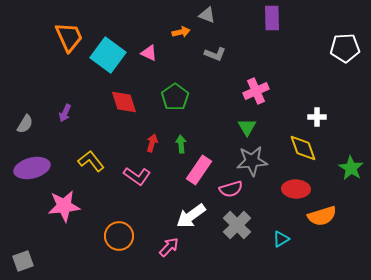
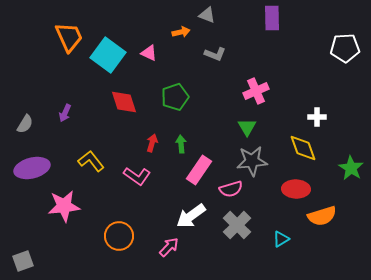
green pentagon: rotated 16 degrees clockwise
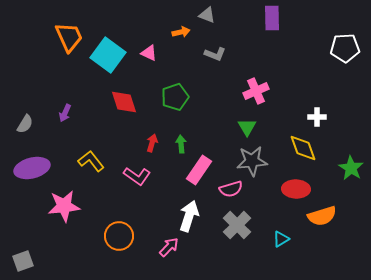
white arrow: moved 2 px left; rotated 144 degrees clockwise
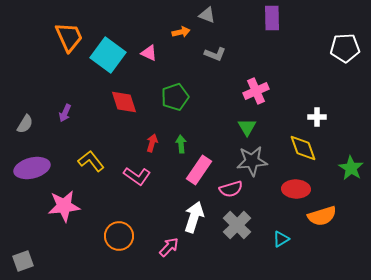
white arrow: moved 5 px right, 1 px down
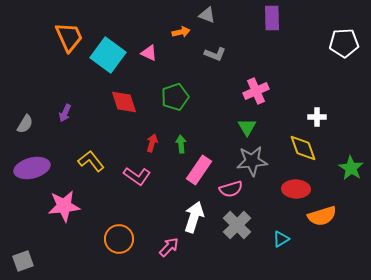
white pentagon: moved 1 px left, 5 px up
orange circle: moved 3 px down
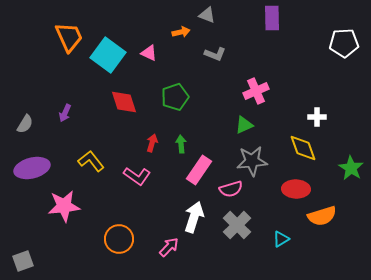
green triangle: moved 3 px left, 2 px up; rotated 36 degrees clockwise
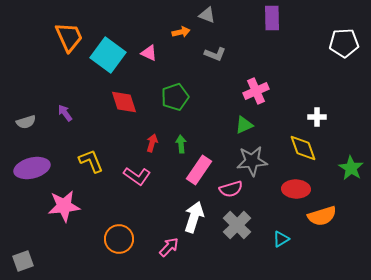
purple arrow: rotated 120 degrees clockwise
gray semicircle: moved 1 px right, 2 px up; rotated 42 degrees clockwise
yellow L-shape: rotated 16 degrees clockwise
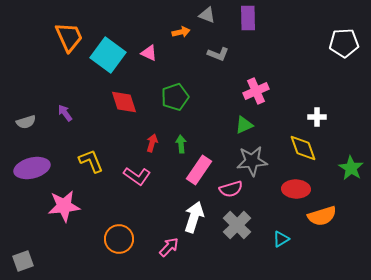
purple rectangle: moved 24 px left
gray L-shape: moved 3 px right
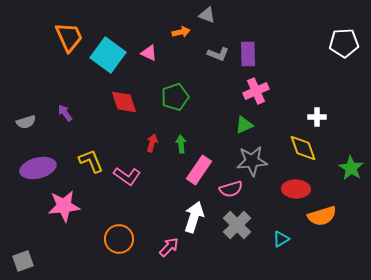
purple rectangle: moved 36 px down
purple ellipse: moved 6 px right
pink L-shape: moved 10 px left
